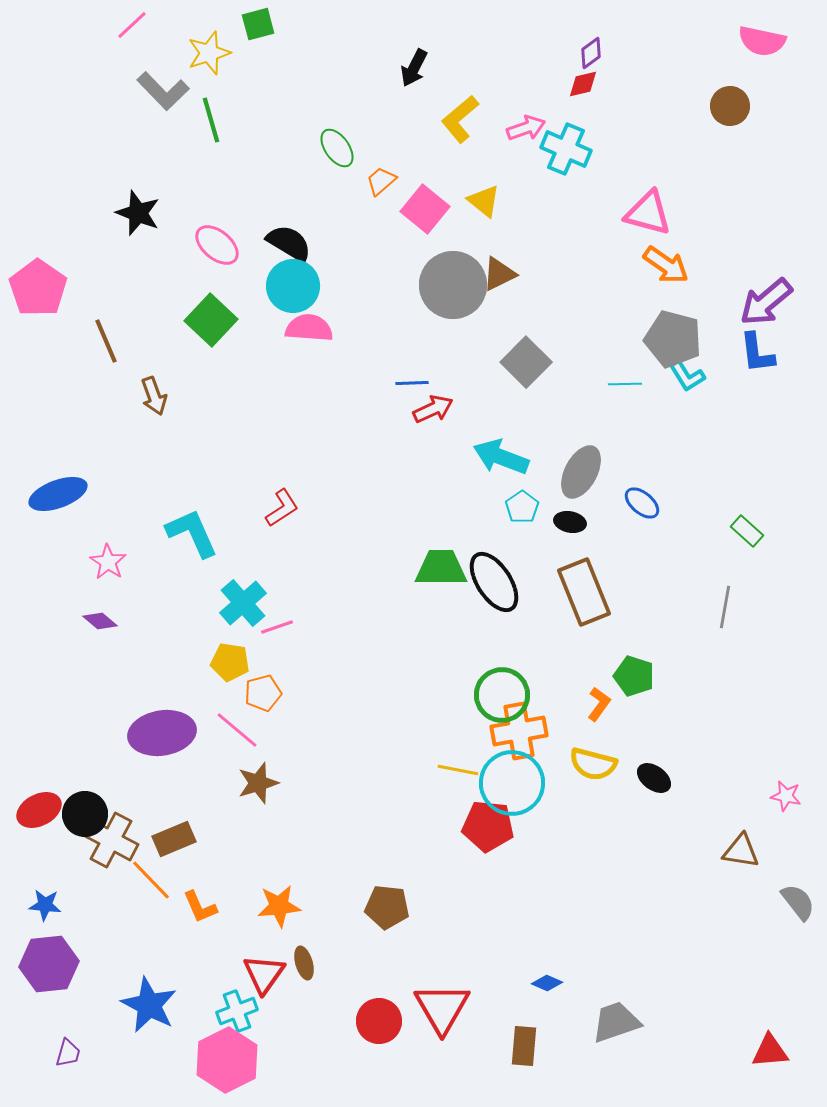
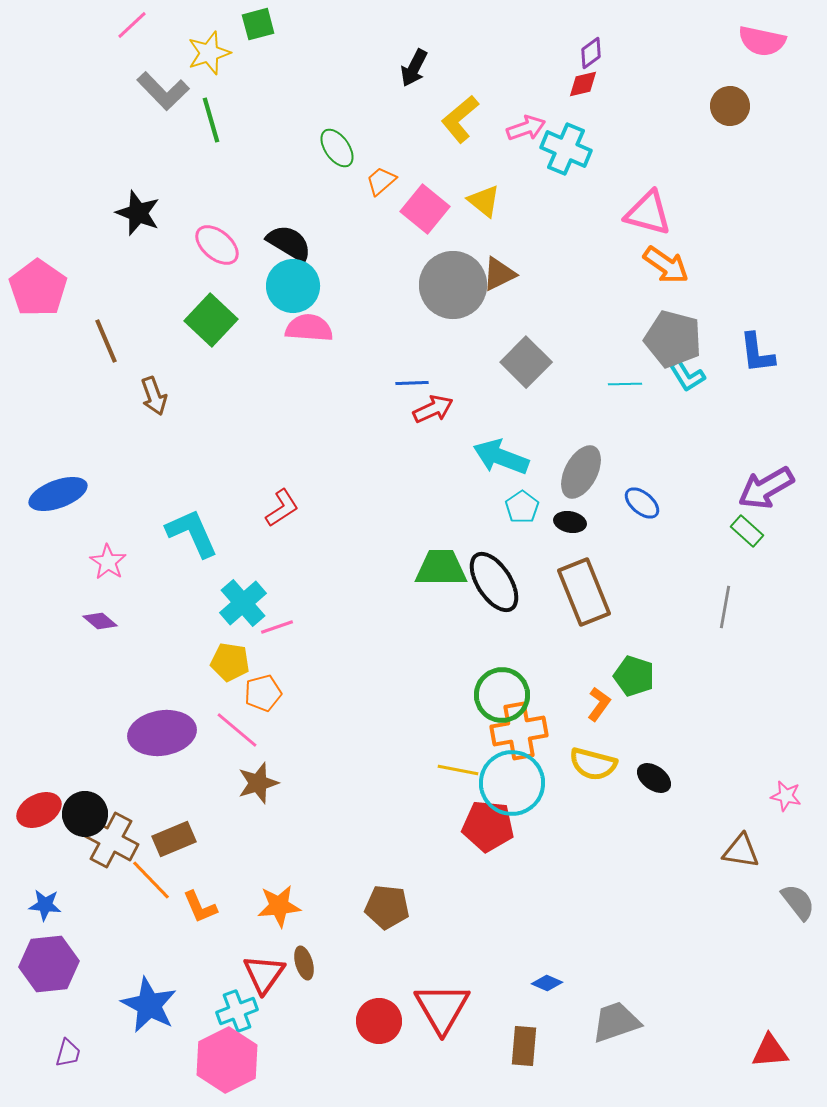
purple arrow at (766, 302): moved 186 px down; rotated 10 degrees clockwise
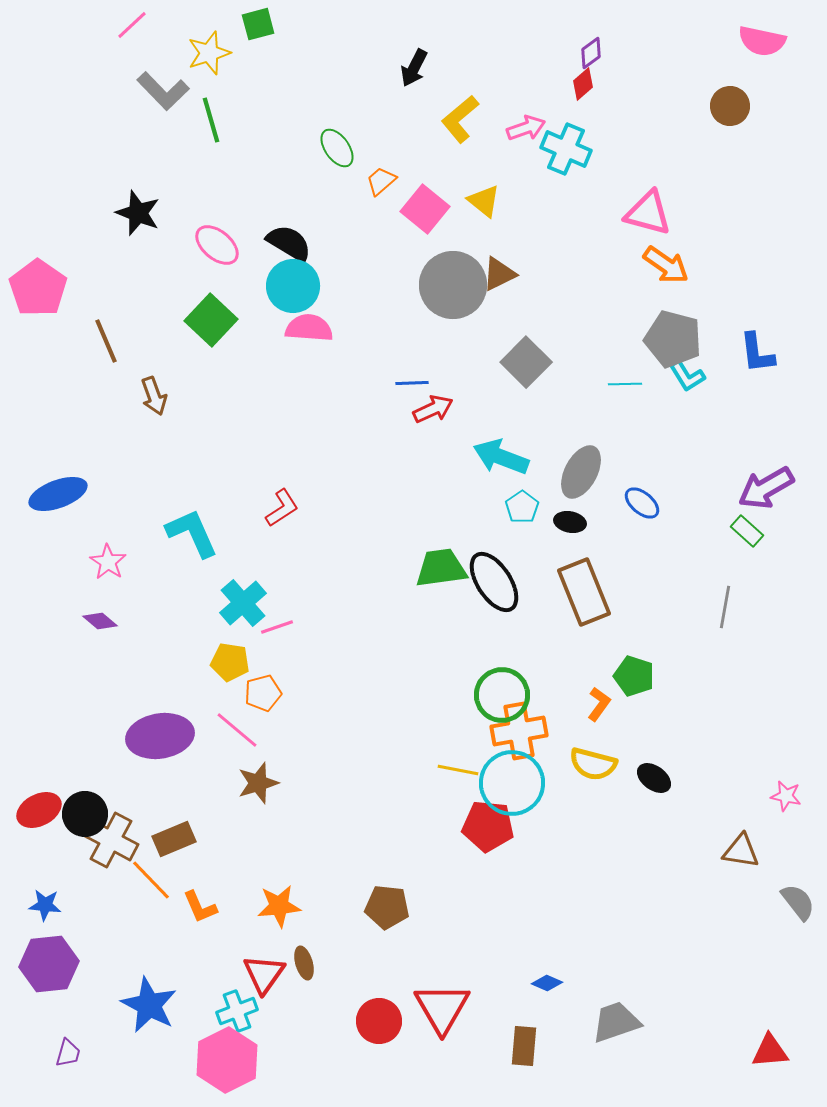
red diamond at (583, 84): rotated 28 degrees counterclockwise
green trapezoid at (441, 568): rotated 8 degrees counterclockwise
purple ellipse at (162, 733): moved 2 px left, 3 px down
